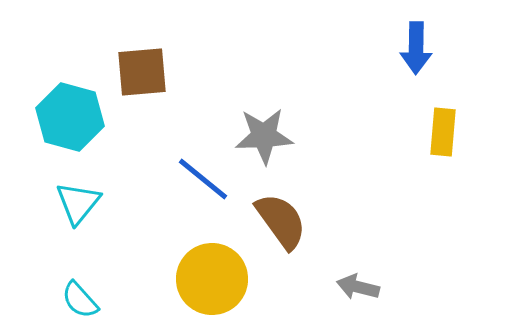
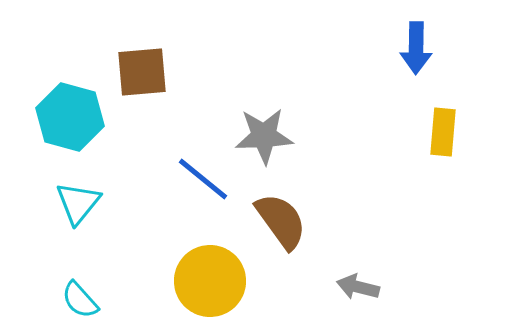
yellow circle: moved 2 px left, 2 px down
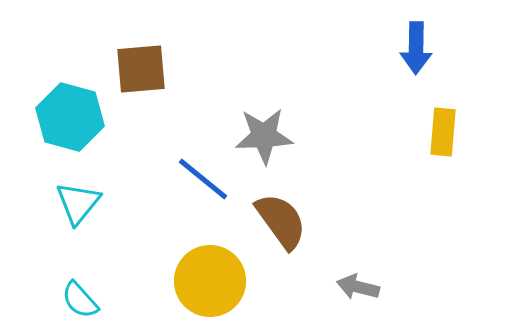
brown square: moved 1 px left, 3 px up
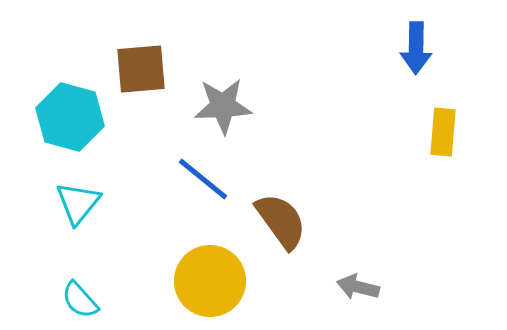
gray star: moved 41 px left, 30 px up
